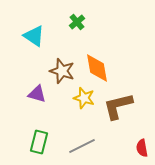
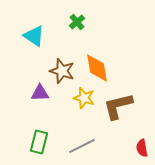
purple triangle: moved 3 px right, 1 px up; rotated 18 degrees counterclockwise
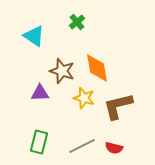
red semicircle: moved 28 px left; rotated 66 degrees counterclockwise
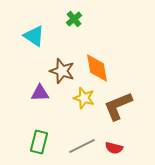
green cross: moved 3 px left, 3 px up
brown L-shape: rotated 8 degrees counterclockwise
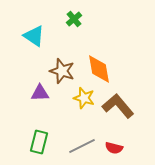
orange diamond: moved 2 px right, 1 px down
brown L-shape: rotated 72 degrees clockwise
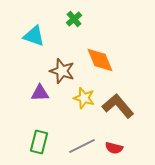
cyan triangle: rotated 15 degrees counterclockwise
orange diamond: moved 1 px right, 9 px up; rotated 12 degrees counterclockwise
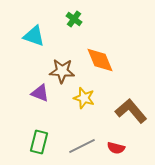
green cross: rotated 14 degrees counterclockwise
brown star: rotated 15 degrees counterclockwise
purple triangle: rotated 24 degrees clockwise
brown L-shape: moved 13 px right, 5 px down
red semicircle: moved 2 px right
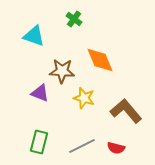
brown L-shape: moved 5 px left
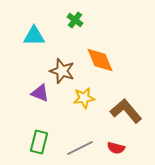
green cross: moved 1 px right, 1 px down
cyan triangle: rotated 20 degrees counterclockwise
brown star: rotated 15 degrees clockwise
yellow star: rotated 25 degrees counterclockwise
gray line: moved 2 px left, 2 px down
